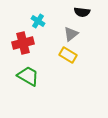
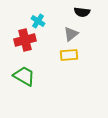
red cross: moved 2 px right, 3 px up
yellow rectangle: moved 1 px right; rotated 36 degrees counterclockwise
green trapezoid: moved 4 px left
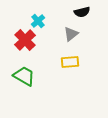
black semicircle: rotated 21 degrees counterclockwise
cyan cross: rotated 16 degrees clockwise
red cross: rotated 30 degrees counterclockwise
yellow rectangle: moved 1 px right, 7 px down
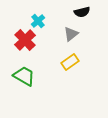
yellow rectangle: rotated 30 degrees counterclockwise
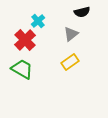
green trapezoid: moved 2 px left, 7 px up
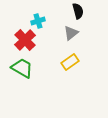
black semicircle: moved 4 px left, 1 px up; rotated 91 degrees counterclockwise
cyan cross: rotated 24 degrees clockwise
gray triangle: moved 1 px up
green trapezoid: moved 1 px up
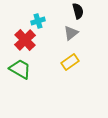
green trapezoid: moved 2 px left, 1 px down
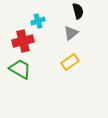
red cross: moved 2 px left, 1 px down; rotated 30 degrees clockwise
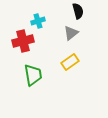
green trapezoid: moved 13 px right, 6 px down; rotated 50 degrees clockwise
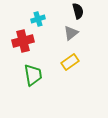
cyan cross: moved 2 px up
